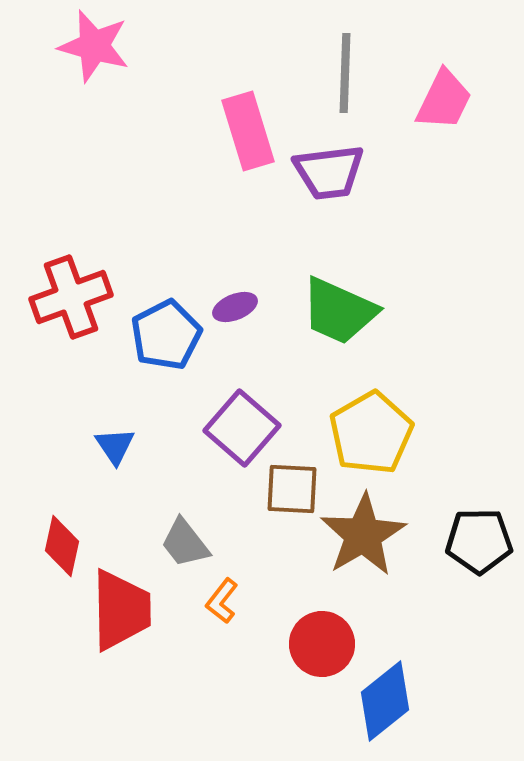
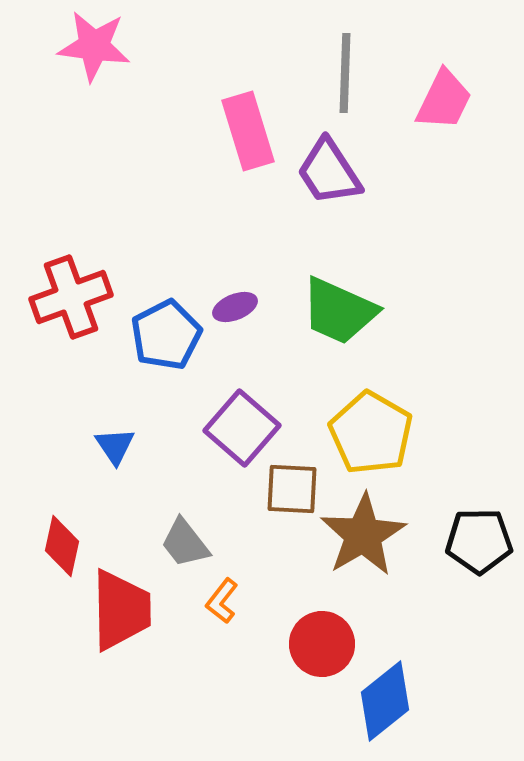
pink star: rotated 8 degrees counterclockwise
purple trapezoid: rotated 64 degrees clockwise
yellow pentagon: rotated 12 degrees counterclockwise
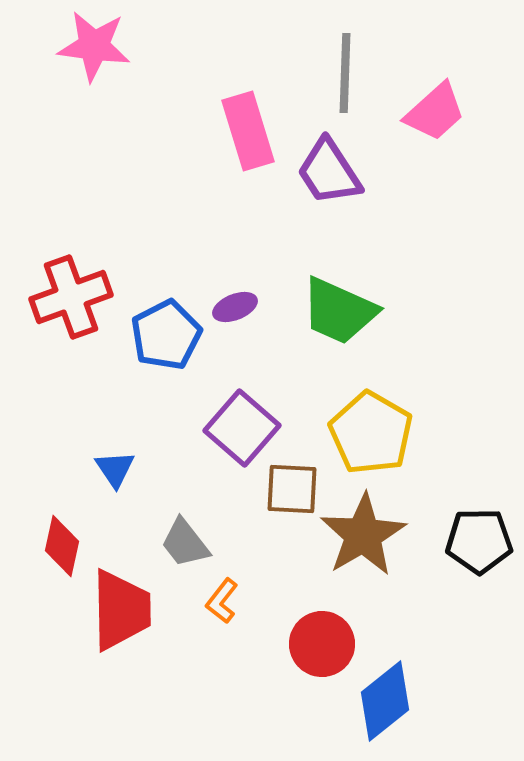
pink trapezoid: moved 9 px left, 12 px down; rotated 22 degrees clockwise
blue triangle: moved 23 px down
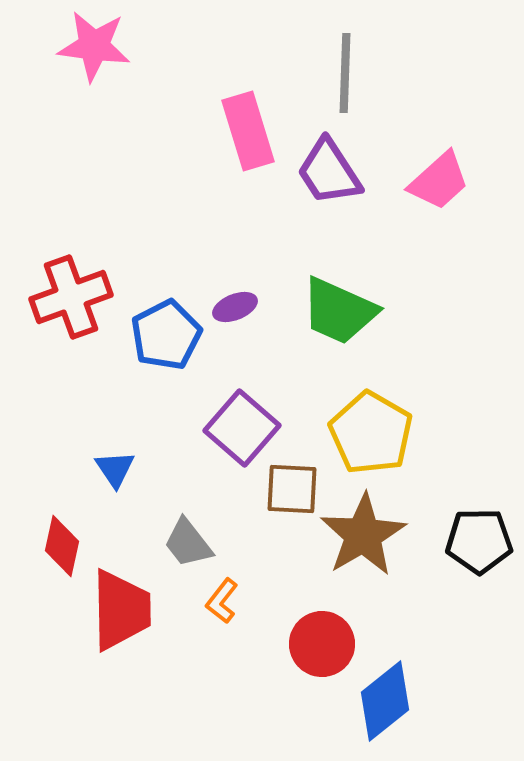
pink trapezoid: moved 4 px right, 69 px down
gray trapezoid: moved 3 px right
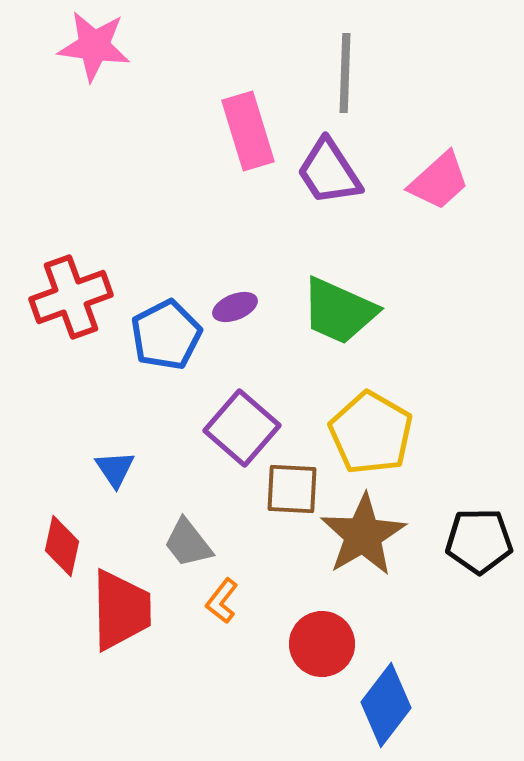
blue diamond: moved 1 px right, 4 px down; rotated 14 degrees counterclockwise
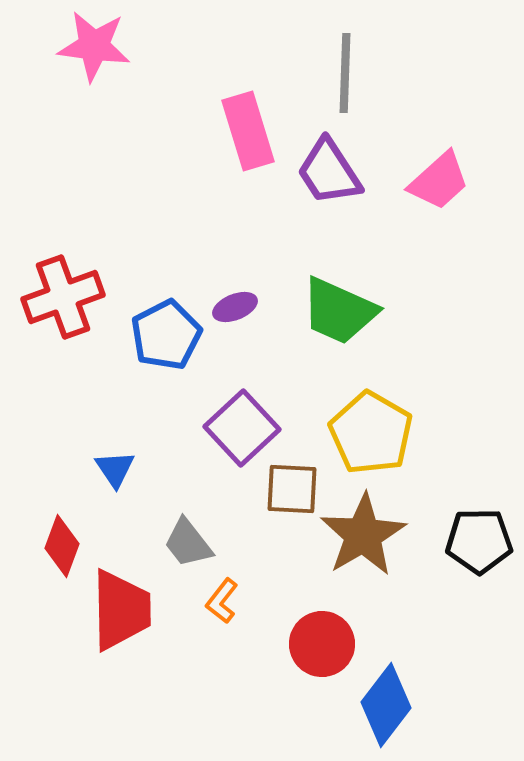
red cross: moved 8 px left
purple square: rotated 6 degrees clockwise
red diamond: rotated 8 degrees clockwise
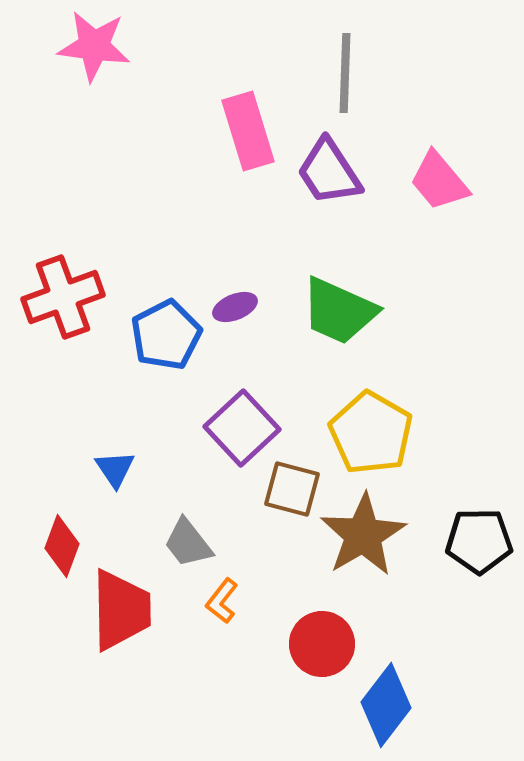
pink trapezoid: rotated 92 degrees clockwise
brown square: rotated 12 degrees clockwise
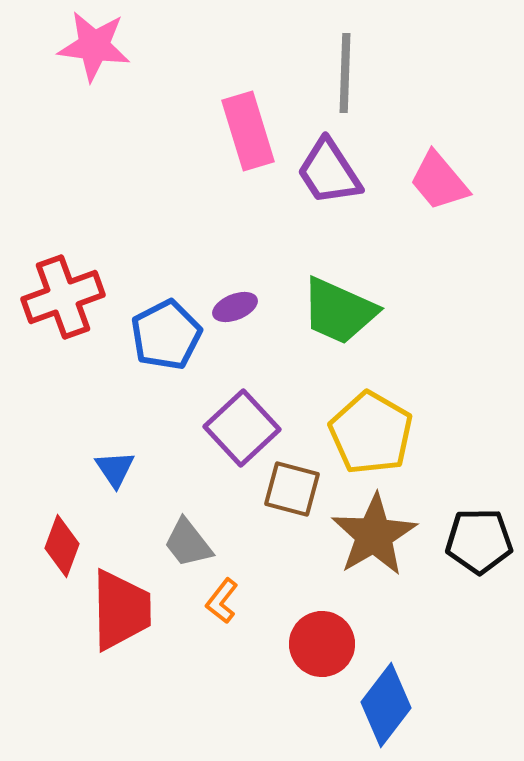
brown star: moved 11 px right
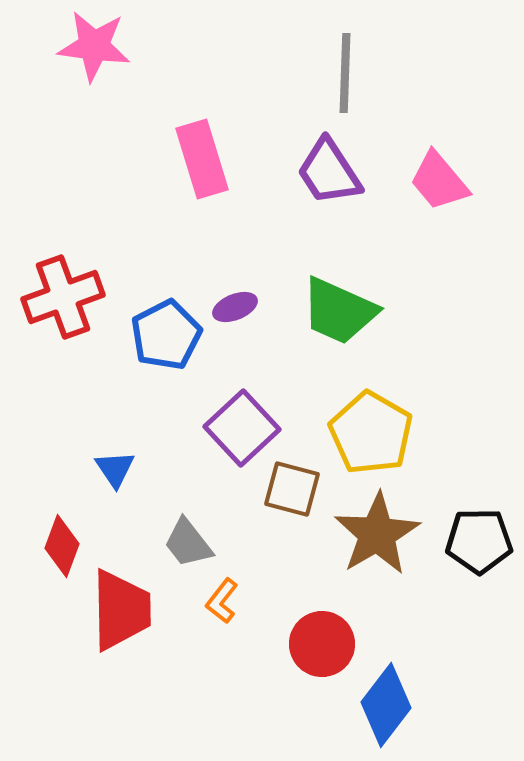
pink rectangle: moved 46 px left, 28 px down
brown star: moved 3 px right, 1 px up
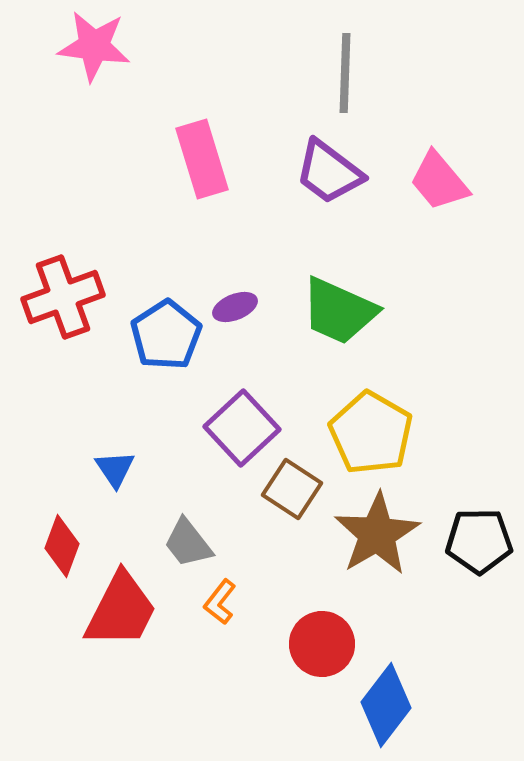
purple trapezoid: rotated 20 degrees counterclockwise
blue pentagon: rotated 6 degrees counterclockwise
brown square: rotated 18 degrees clockwise
orange L-shape: moved 2 px left, 1 px down
red trapezoid: rotated 28 degrees clockwise
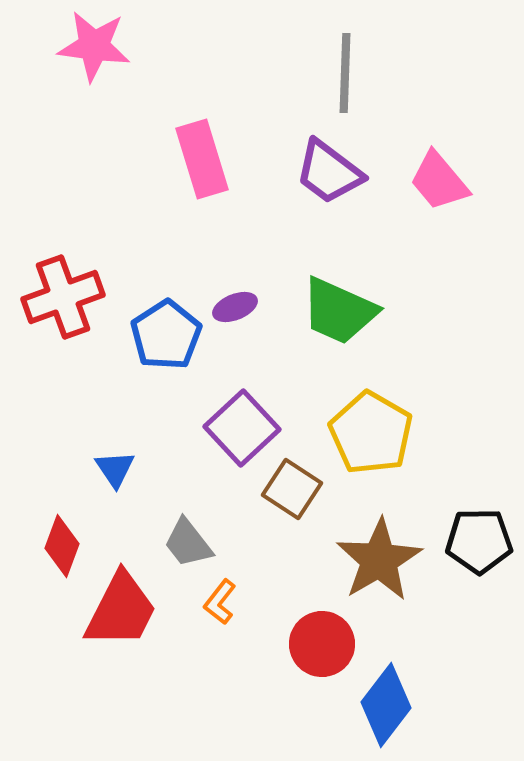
brown star: moved 2 px right, 26 px down
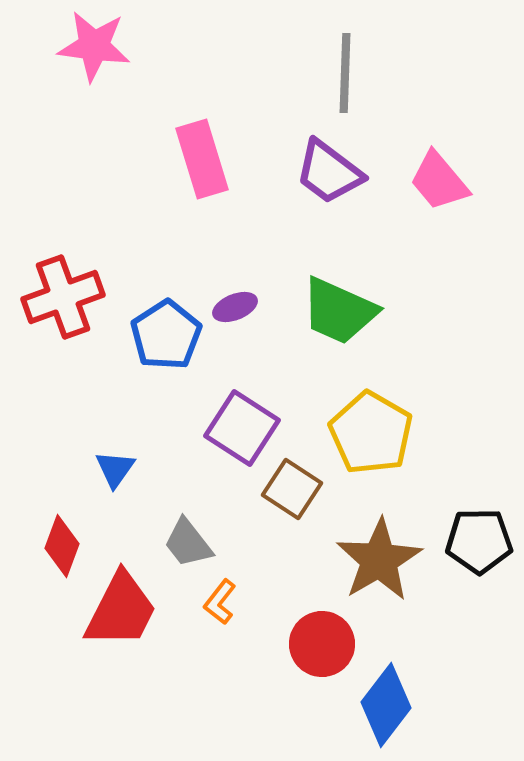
purple square: rotated 14 degrees counterclockwise
blue triangle: rotated 9 degrees clockwise
